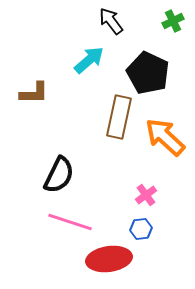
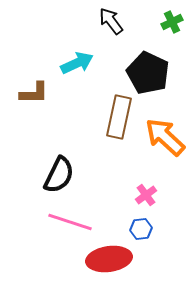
green cross: moved 1 px left, 1 px down
cyan arrow: moved 12 px left, 3 px down; rotated 16 degrees clockwise
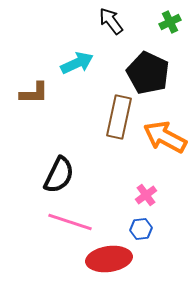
green cross: moved 2 px left
orange arrow: rotated 15 degrees counterclockwise
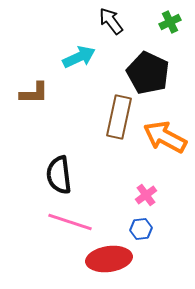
cyan arrow: moved 2 px right, 6 px up
black semicircle: rotated 147 degrees clockwise
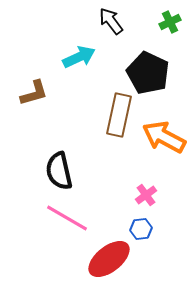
brown L-shape: rotated 16 degrees counterclockwise
brown rectangle: moved 2 px up
orange arrow: moved 1 px left
black semicircle: moved 4 px up; rotated 6 degrees counterclockwise
pink line: moved 3 px left, 4 px up; rotated 12 degrees clockwise
red ellipse: rotated 30 degrees counterclockwise
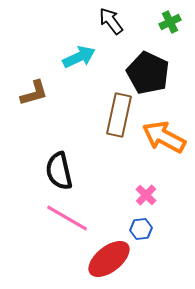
pink cross: rotated 10 degrees counterclockwise
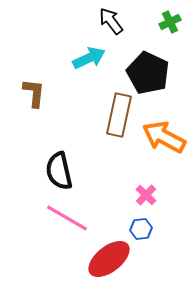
cyan arrow: moved 10 px right, 1 px down
brown L-shape: rotated 68 degrees counterclockwise
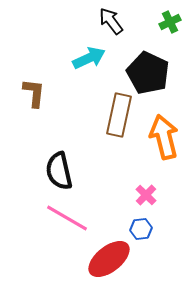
orange arrow: rotated 48 degrees clockwise
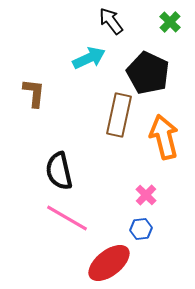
green cross: rotated 20 degrees counterclockwise
red ellipse: moved 4 px down
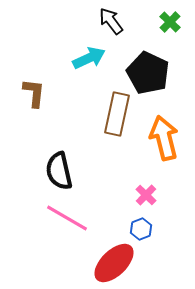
brown rectangle: moved 2 px left, 1 px up
orange arrow: moved 1 px down
blue hexagon: rotated 15 degrees counterclockwise
red ellipse: moved 5 px right; rotated 6 degrees counterclockwise
